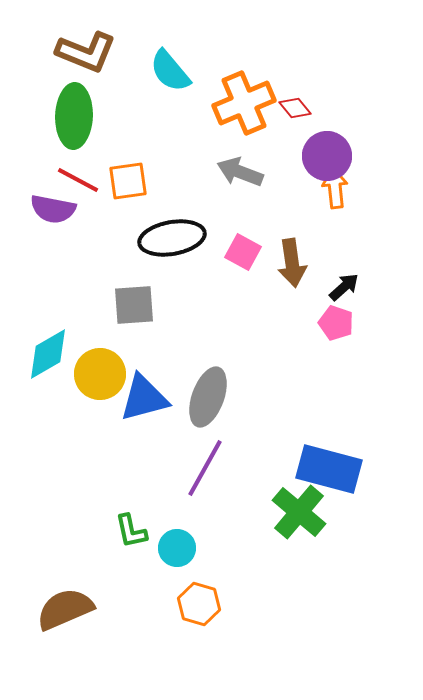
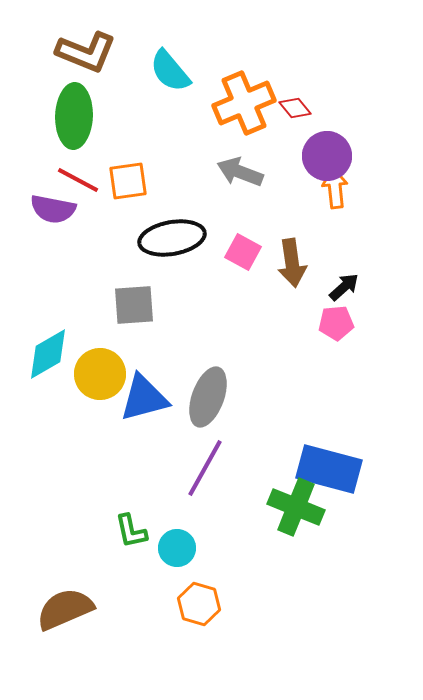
pink pentagon: rotated 24 degrees counterclockwise
green cross: moved 3 px left, 5 px up; rotated 18 degrees counterclockwise
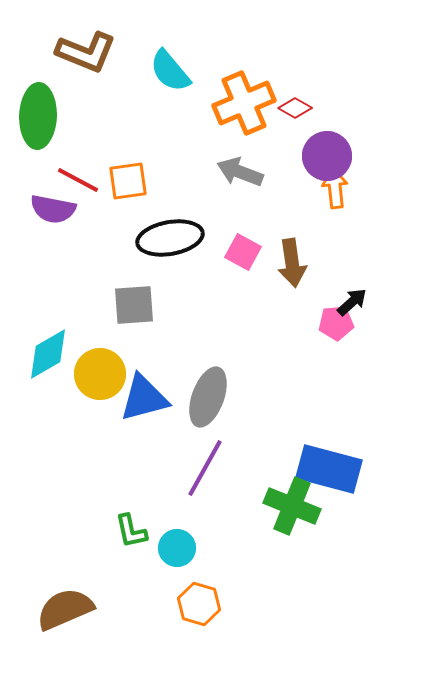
red diamond: rotated 20 degrees counterclockwise
green ellipse: moved 36 px left
black ellipse: moved 2 px left
black arrow: moved 8 px right, 15 px down
green cross: moved 4 px left, 1 px up
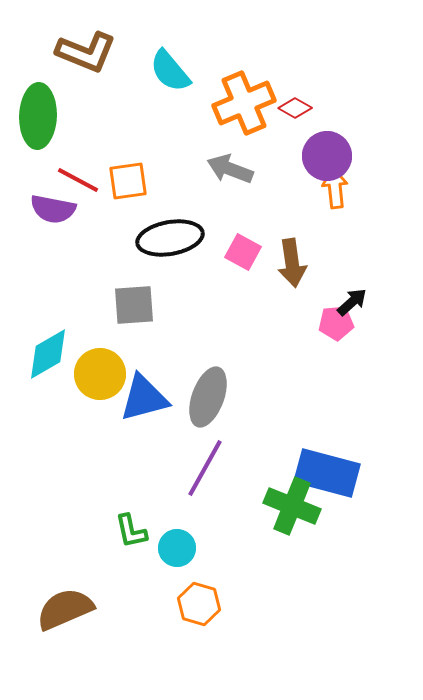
gray arrow: moved 10 px left, 3 px up
blue rectangle: moved 2 px left, 4 px down
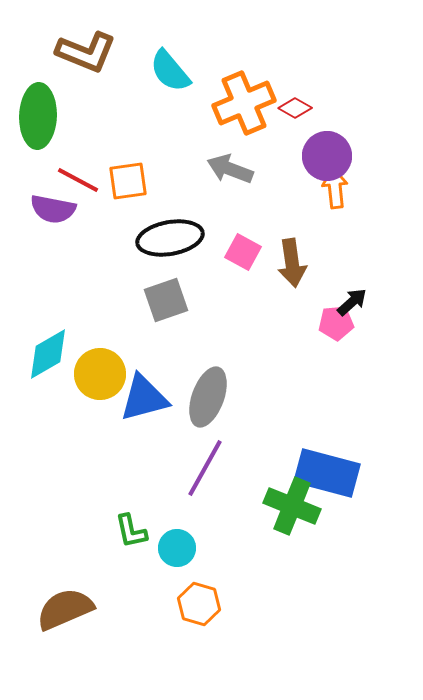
gray square: moved 32 px right, 5 px up; rotated 15 degrees counterclockwise
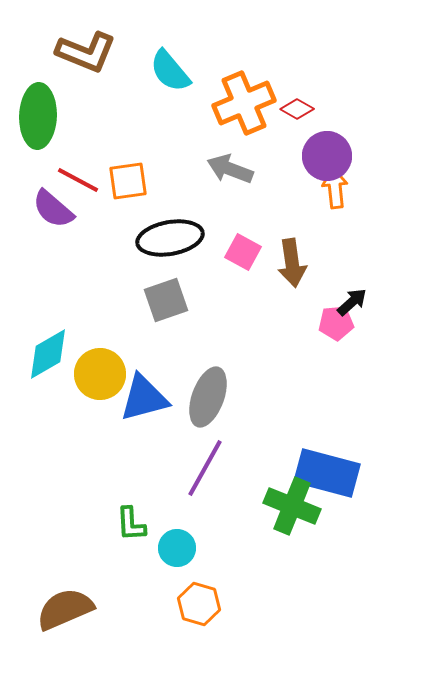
red diamond: moved 2 px right, 1 px down
purple semicircle: rotated 30 degrees clockwise
green L-shape: moved 7 px up; rotated 9 degrees clockwise
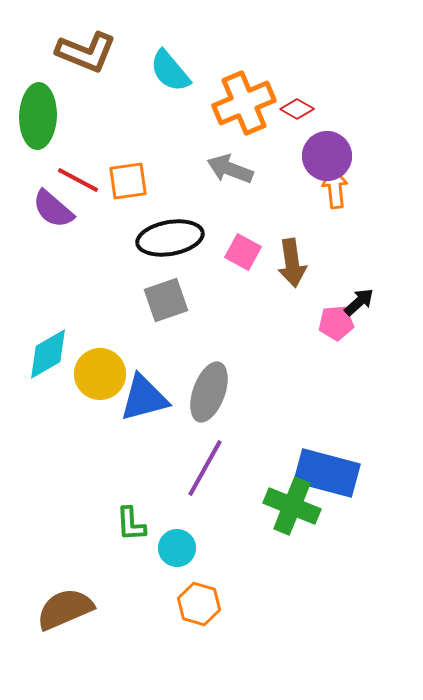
black arrow: moved 7 px right
gray ellipse: moved 1 px right, 5 px up
